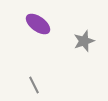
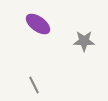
gray star: rotated 20 degrees clockwise
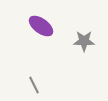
purple ellipse: moved 3 px right, 2 px down
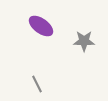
gray line: moved 3 px right, 1 px up
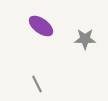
gray star: moved 1 px right, 2 px up
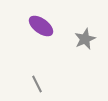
gray star: rotated 25 degrees counterclockwise
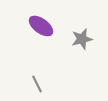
gray star: moved 3 px left; rotated 10 degrees clockwise
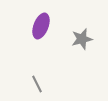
purple ellipse: rotated 75 degrees clockwise
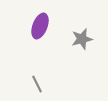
purple ellipse: moved 1 px left
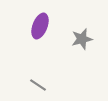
gray line: moved 1 px right, 1 px down; rotated 30 degrees counterclockwise
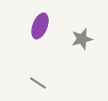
gray line: moved 2 px up
